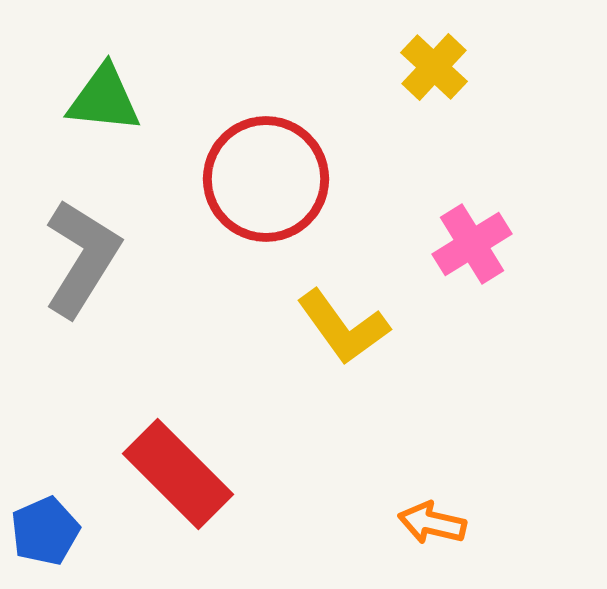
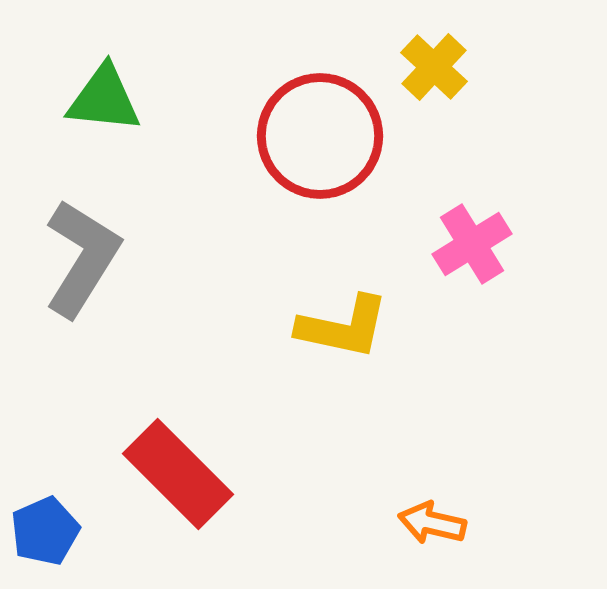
red circle: moved 54 px right, 43 px up
yellow L-shape: rotated 42 degrees counterclockwise
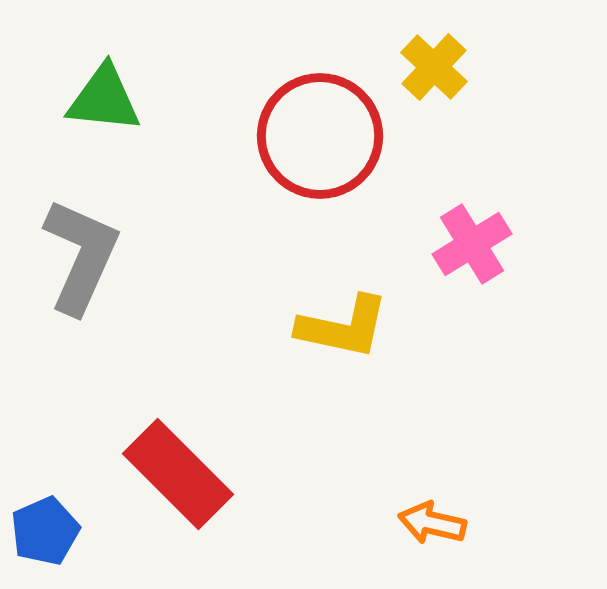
gray L-shape: moved 1 px left, 2 px up; rotated 8 degrees counterclockwise
